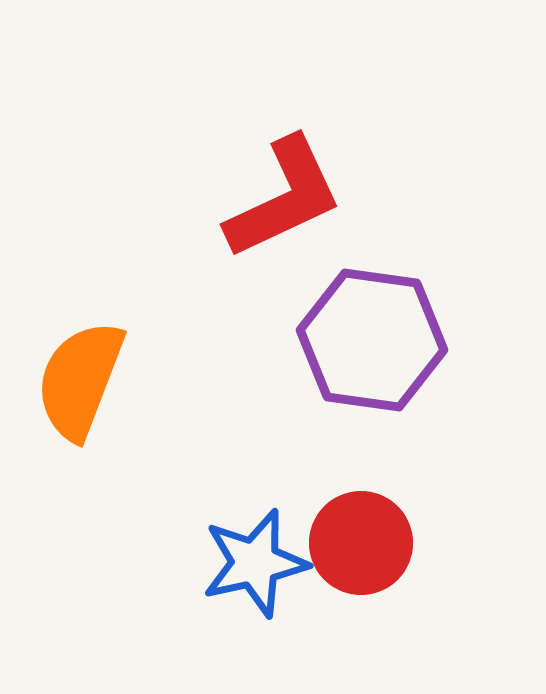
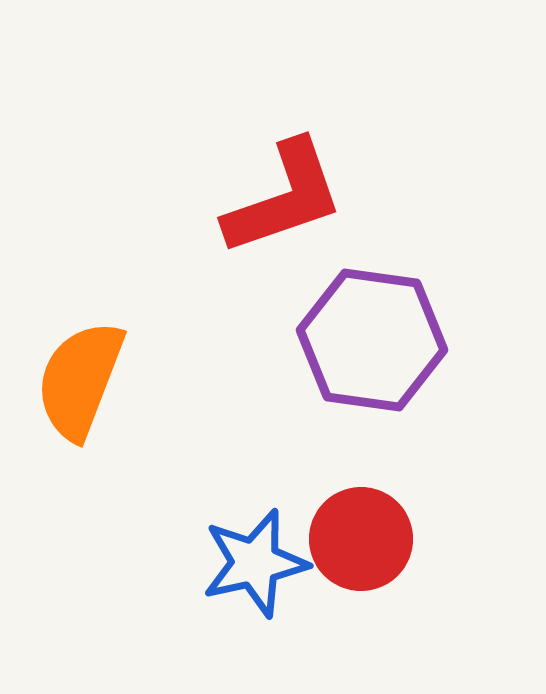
red L-shape: rotated 6 degrees clockwise
red circle: moved 4 px up
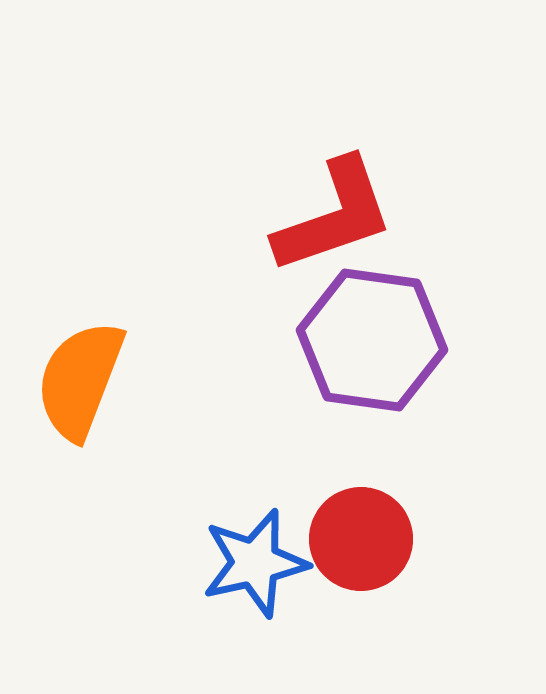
red L-shape: moved 50 px right, 18 px down
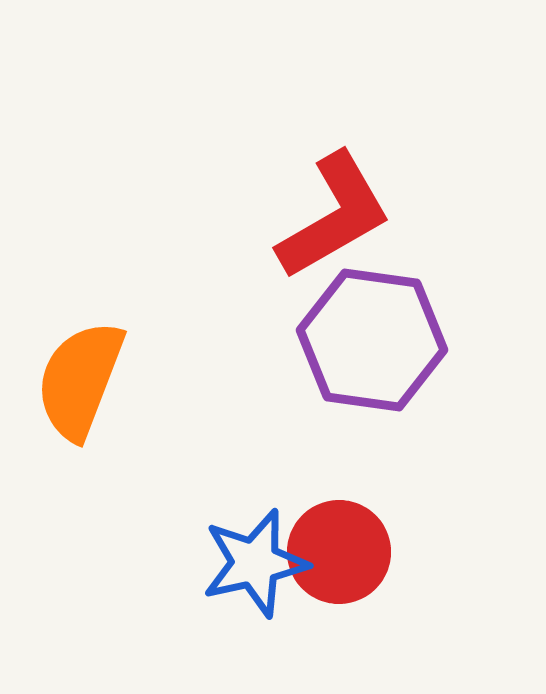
red L-shape: rotated 11 degrees counterclockwise
red circle: moved 22 px left, 13 px down
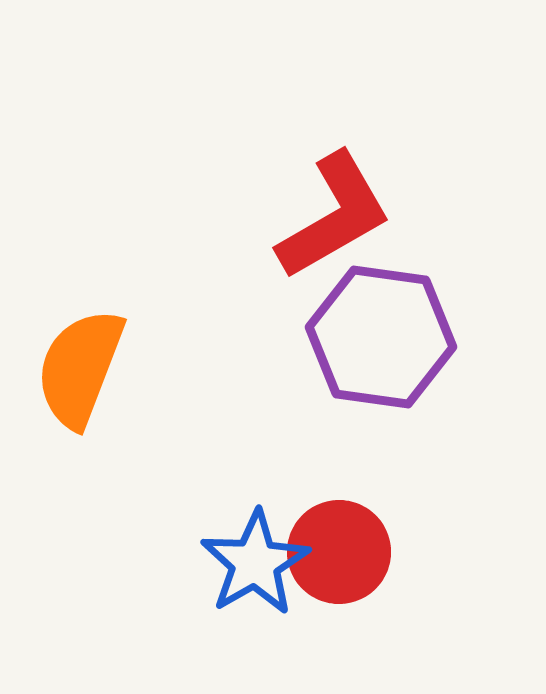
purple hexagon: moved 9 px right, 3 px up
orange semicircle: moved 12 px up
blue star: rotated 17 degrees counterclockwise
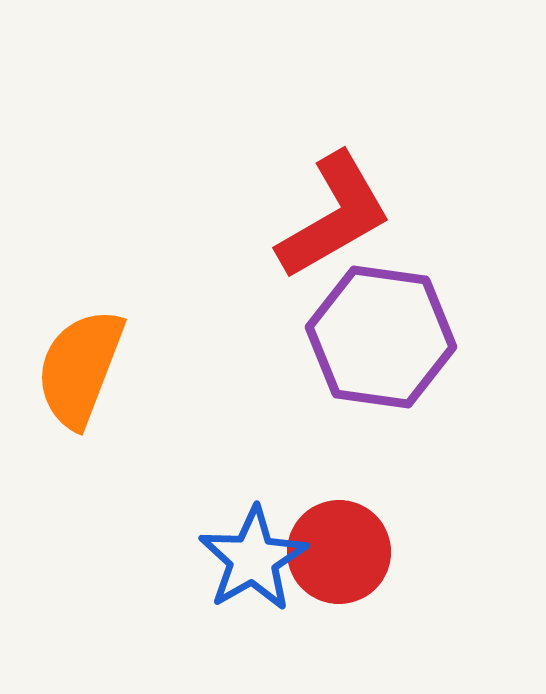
blue star: moved 2 px left, 4 px up
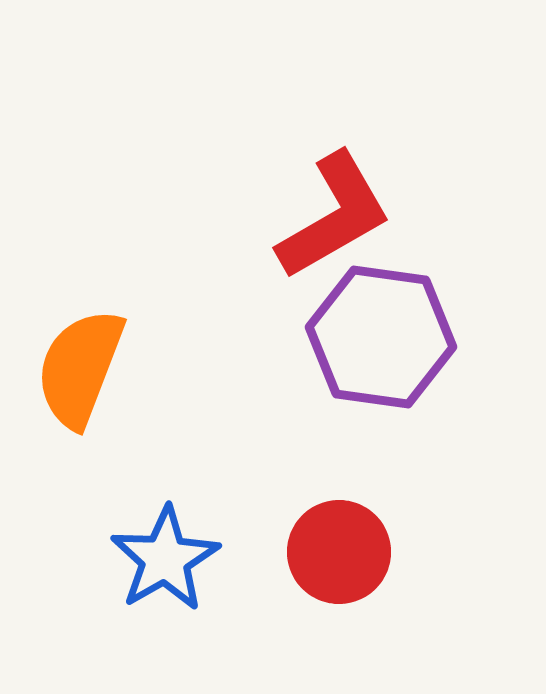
blue star: moved 88 px left
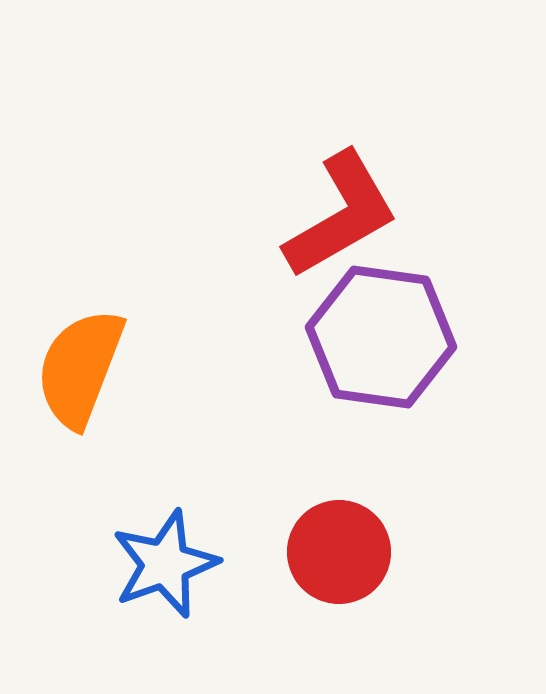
red L-shape: moved 7 px right, 1 px up
blue star: moved 5 px down; rotated 10 degrees clockwise
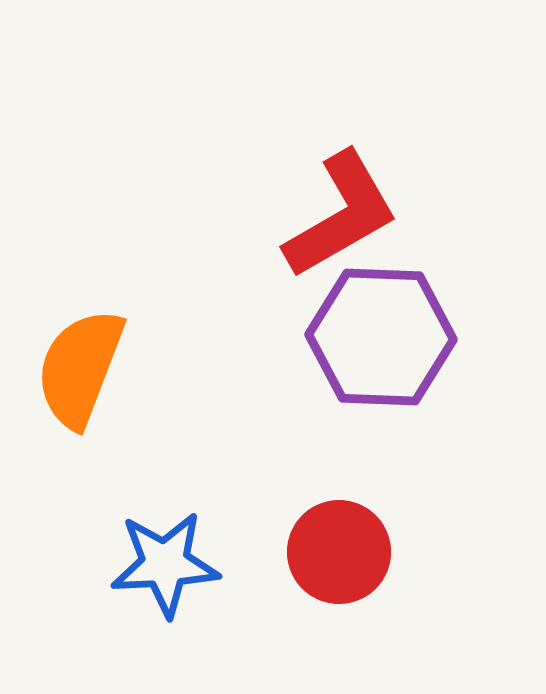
purple hexagon: rotated 6 degrees counterclockwise
blue star: rotated 17 degrees clockwise
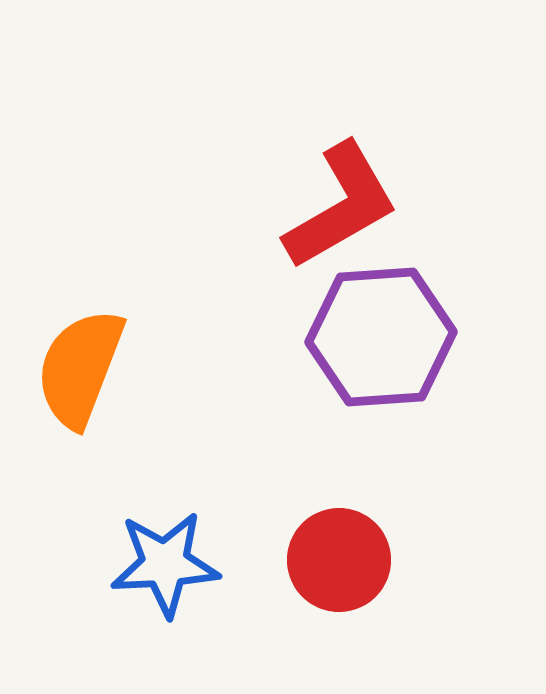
red L-shape: moved 9 px up
purple hexagon: rotated 6 degrees counterclockwise
red circle: moved 8 px down
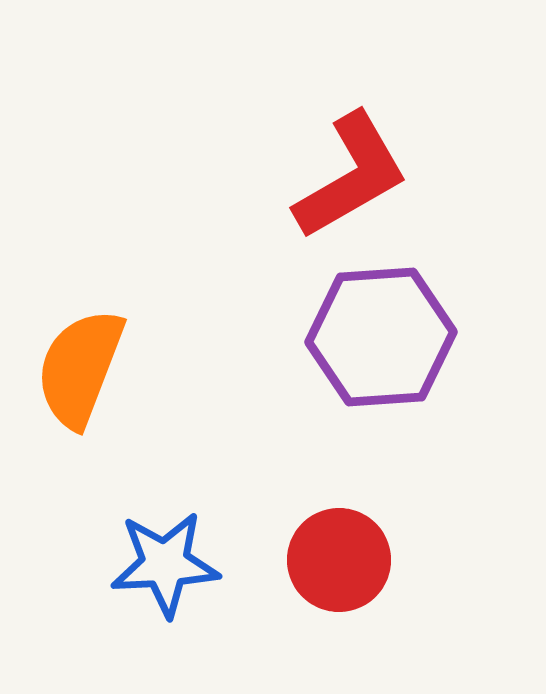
red L-shape: moved 10 px right, 30 px up
